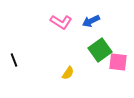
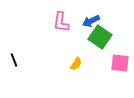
pink L-shape: rotated 65 degrees clockwise
green square: moved 13 px up; rotated 20 degrees counterclockwise
pink square: moved 2 px right, 1 px down
yellow semicircle: moved 8 px right, 9 px up
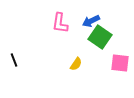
pink L-shape: moved 1 px left, 1 px down
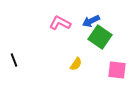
pink L-shape: rotated 110 degrees clockwise
pink square: moved 3 px left, 7 px down
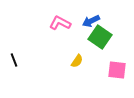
yellow semicircle: moved 1 px right, 3 px up
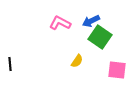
black line: moved 4 px left, 4 px down; rotated 16 degrees clockwise
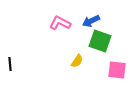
green square: moved 4 px down; rotated 15 degrees counterclockwise
